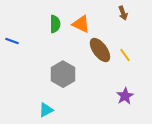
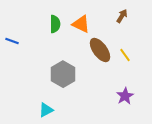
brown arrow: moved 1 px left, 3 px down; rotated 128 degrees counterclockwise
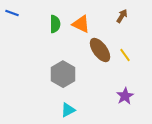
blue line: moved 28 px up
cyan triangle: moved 22 px right
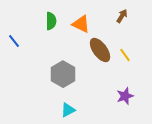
blue line: moved 2 px right, 28 px down; rotated 32 degrees clockwise
green semicircle: moved 4 px left, 3 px up
purple star: rotated 12 degrees clockwise
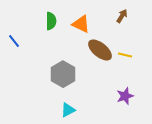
brown ellipse: rotated 15 degrees counterclockwise
yellow line: rotated 40 degrees counterclockwise
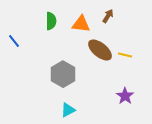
brown arrow: moved 14 px left
orange triangle: rotated 18 degrees counterclockwise
purple star: rotated 18 degrees counterclockwise
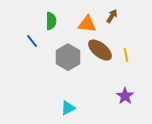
brown arrow: moved 4 px right
orange triangle: moved 6 px right
blue line: moved 18 px right
yellow line: moved 1 px right; rotated 64 degrees clockwise
gray hexagon: moved 5 px right, 17 px up
cyan triangle: moved 2 px up
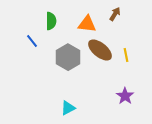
brown arrow: moved 3 px right, 2 px up
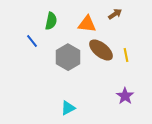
brown arrow: rotated 24 degrees clockwise
green semicircle: rotated 12 degrees clockwise
brown ellipse: moved 1 px right
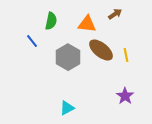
cyan triangle: moved 1 px left
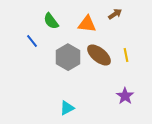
green semicircle: rotated 132 degrees clockwise
brown ellipse: moved 2 px left, 5 px down
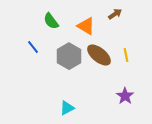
orange triangle: moved 1 px left, 2 px down; rotated 24 degrees clockwise
blue line: moved 1 px right, 6 px down
gray hexagon: moved 1 px right, 1 px up
